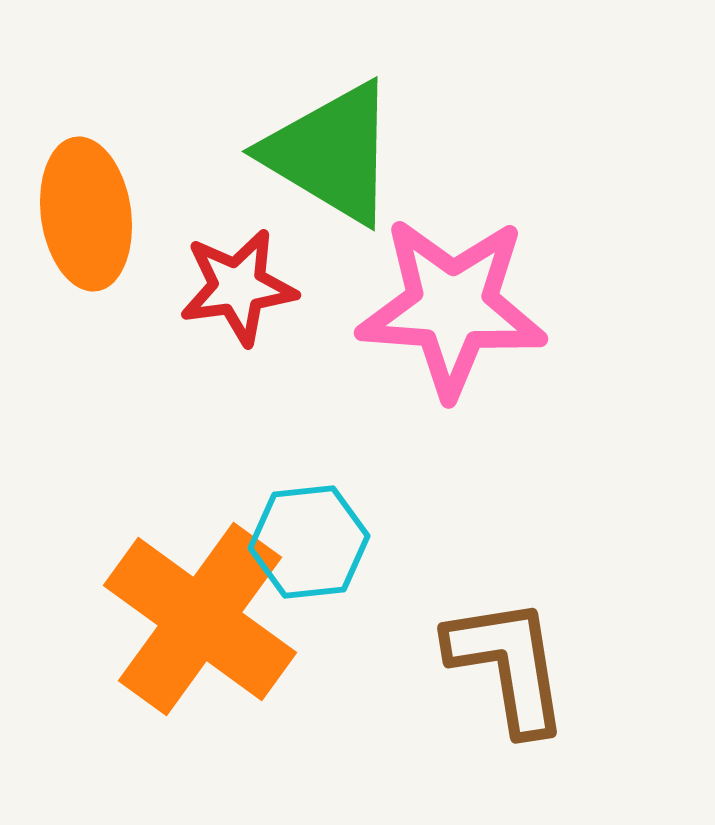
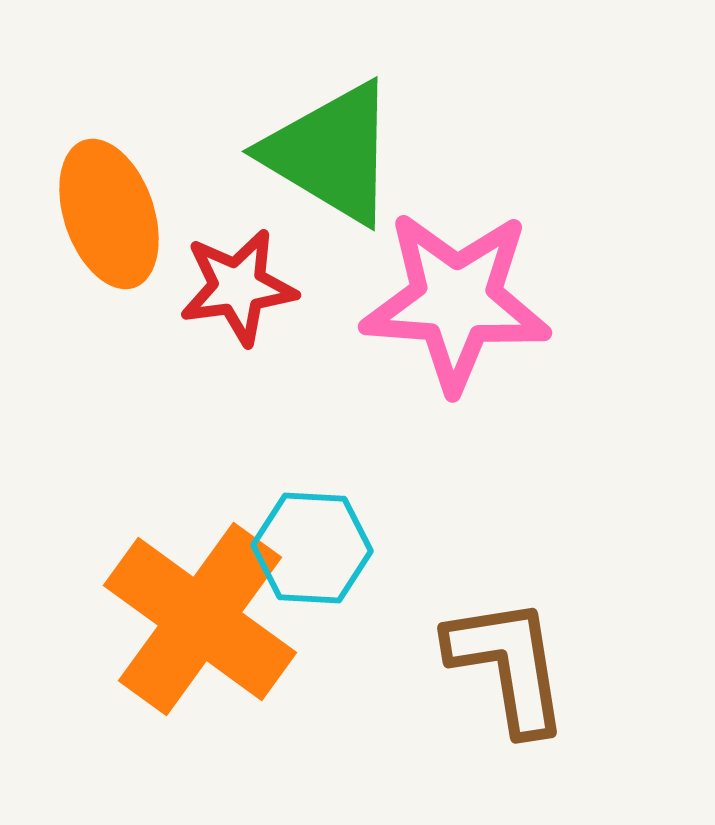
orange ellipse: moved 23 px right; rotated 11 degrees counterclockwise
pink star: moved 4 px right, 6 px up
cyan hexagon: moved 3 px right, 6 px down; rotated 9 degrees clockwise
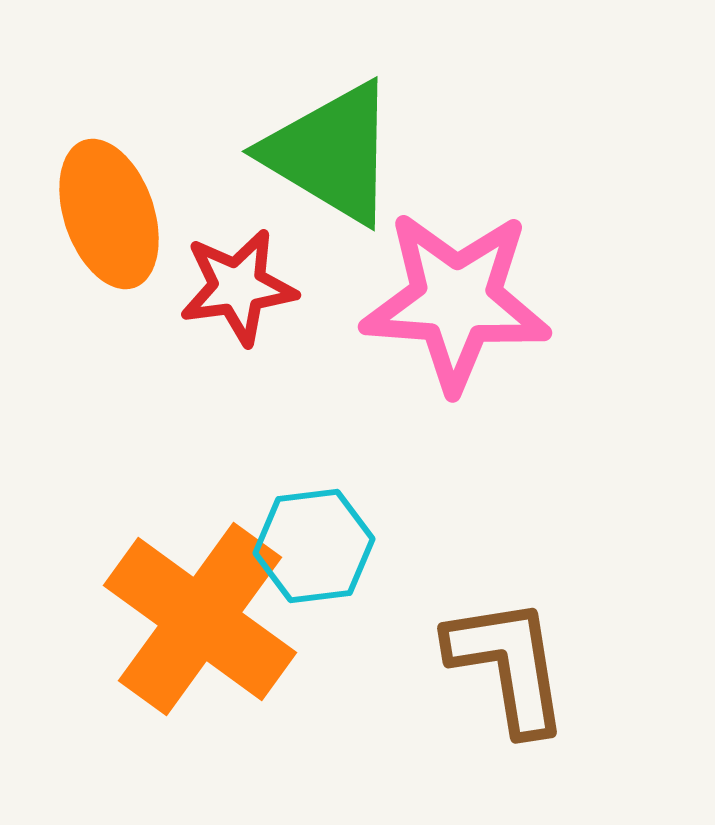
cyan hexagon: moved 2 px right, 2 px up; rotated 10 degrees counterclockwise
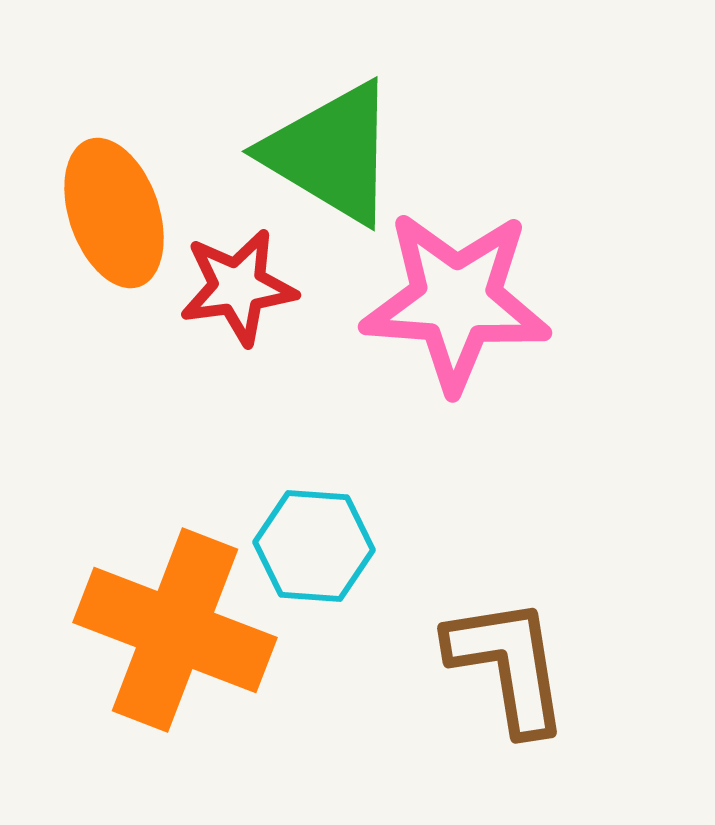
orange ellipse: moved 5 px right, 1 px up
cyan hexagon: rotated 11 degrees clockwise
orange cross: moved 25 px left, 11 px down; rotated 15 degrees counterclockwise
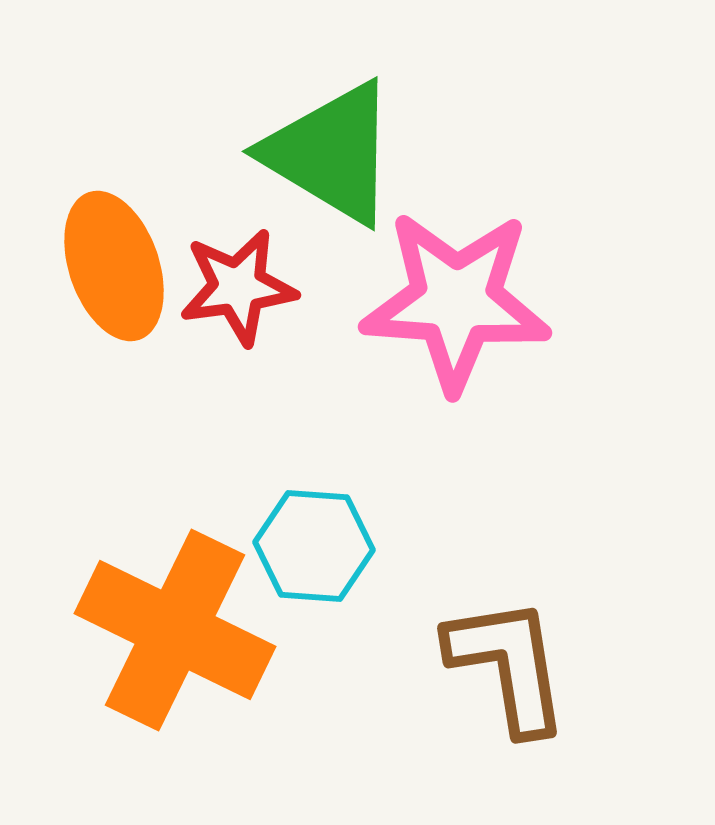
orange ellipse: moved 53 px down
orange cross: rotated 5 degrees clockwise
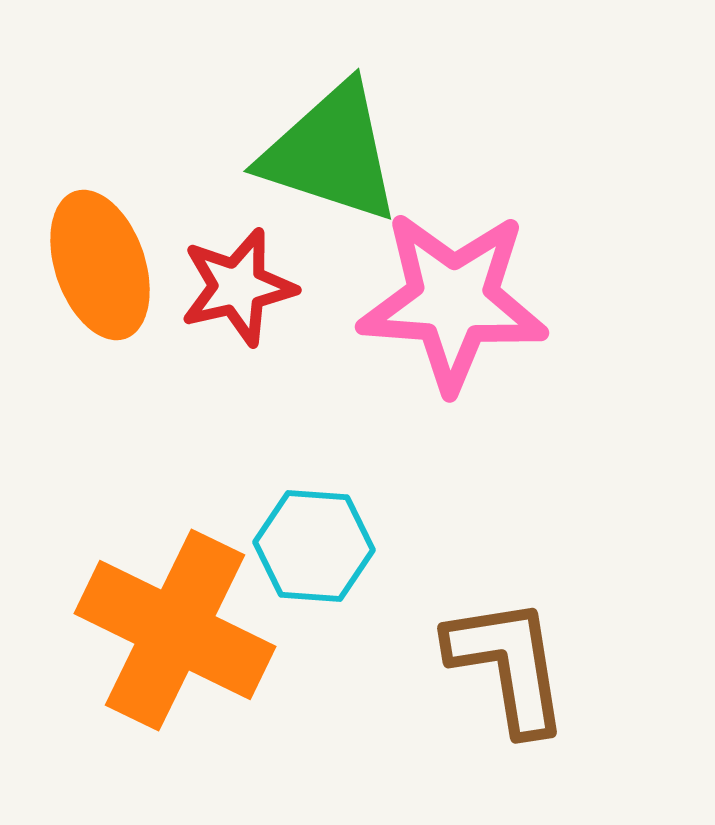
green triangle: rotated 13 degrees counterclockwise
orange ellipse: moved 14 px left, 1 px up
red star: rotated 5 degrees counterclockwise
pink star: moved 3 px left
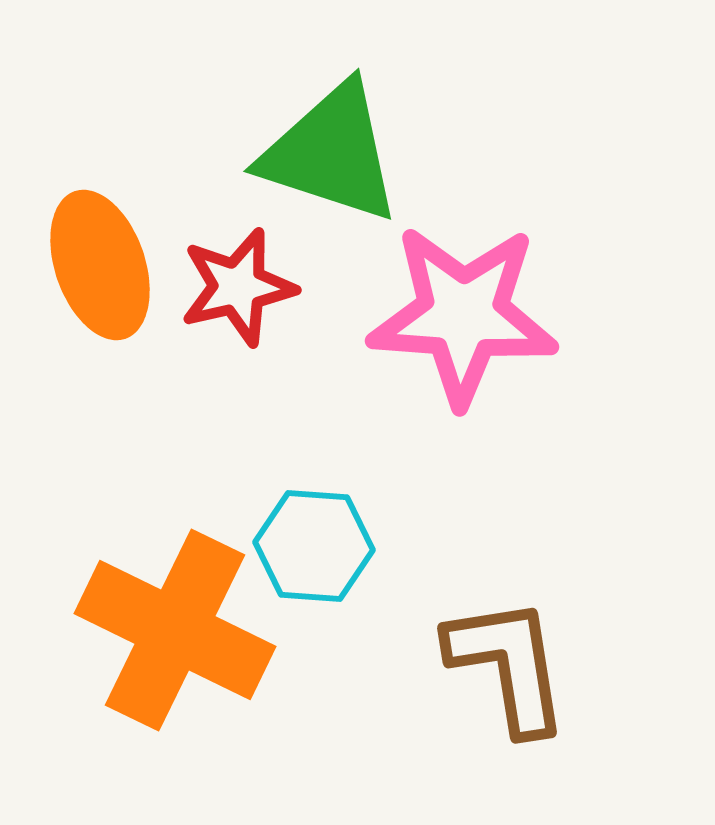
pink star: moved 10 px right, 14 px down
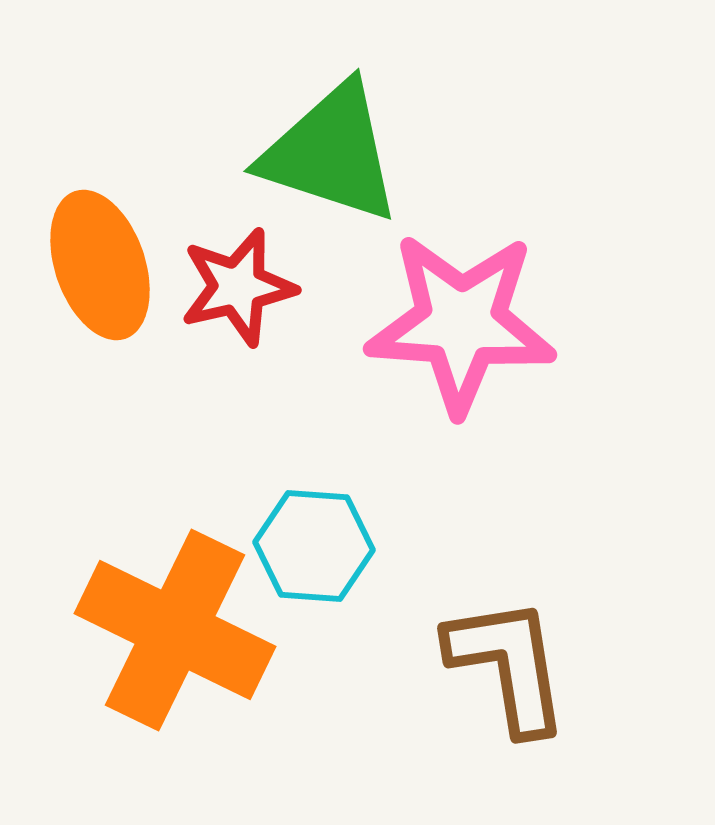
pink star: moved 2 px left, 8 px down
